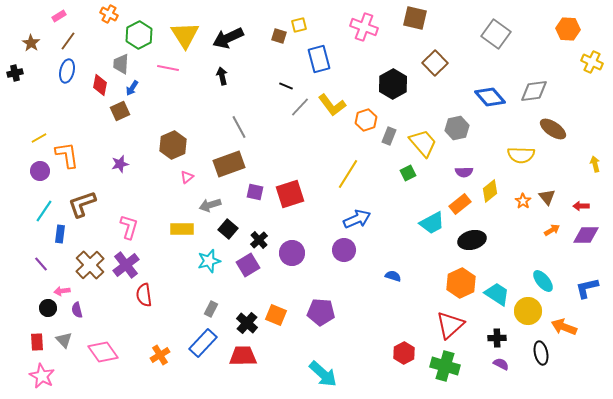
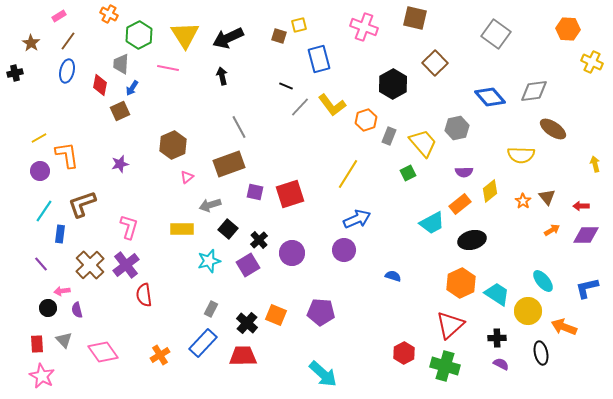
red rectangle at (37, 342): moved 2 px down
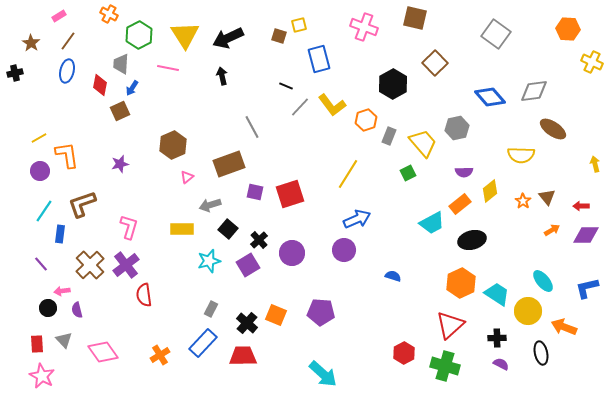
gray line at (239, 127): moved 13 px right
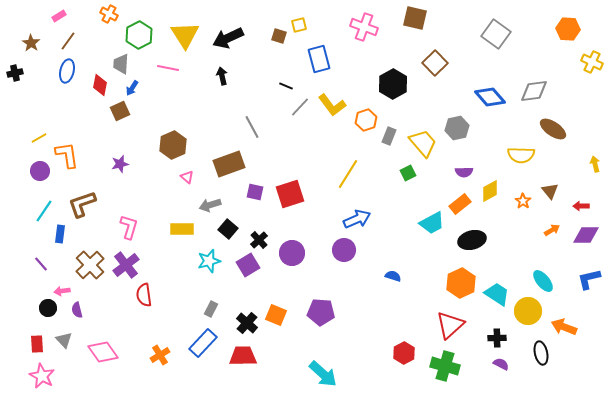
pink triangle at (187, 177): rotated 40 degrees counterclockwise
yellow diamond at (490, 191): rotated 10 degrees clockwise
brown triangle at (547, 197): moved 3 px right, 6 px up
blue L-shape at (587, 288): moved 2 px right, 9 px up
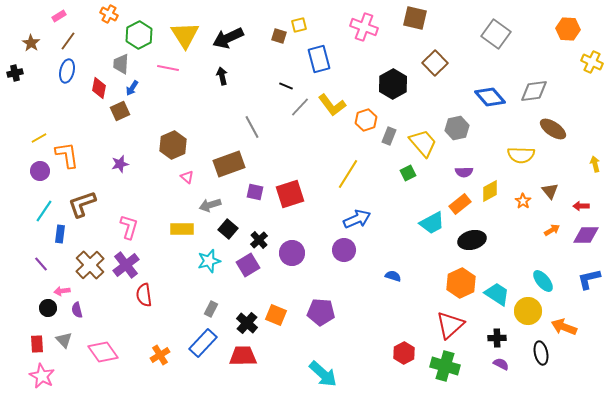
red diamond at (100, 85): moved 1 px left, 3 px down
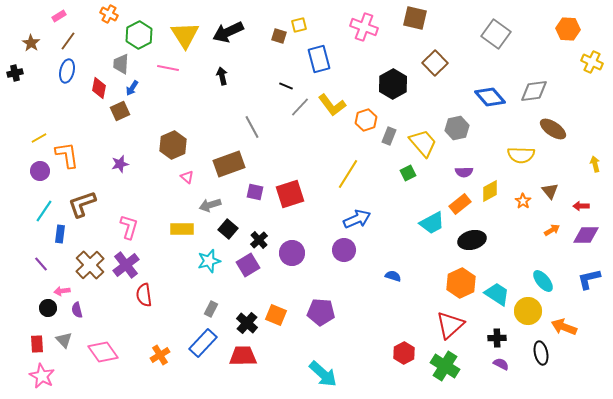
black arrow at (228, 38): moved 6 px up
green cross at (445, 366): rotated 16 degrees clockwise
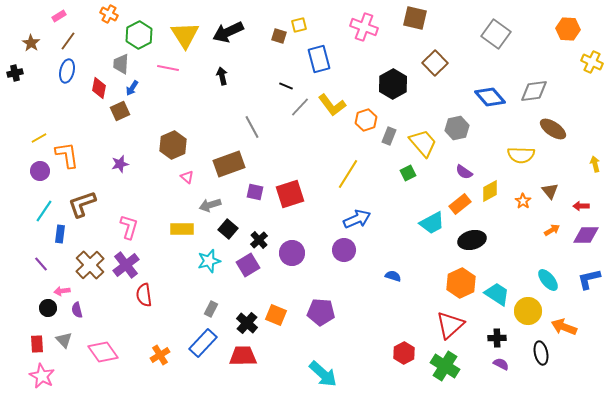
purple semicircle at (464, 172): rotated 36 degrees clockwise
cyan ellipse at (543, 281): moved 5 px right, 1 px up
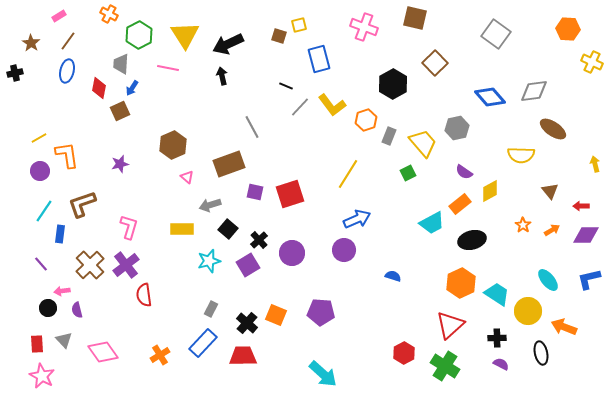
black arrow at (228, 32): moved 12 px down
orange star at (523, 201): moved 24 px down
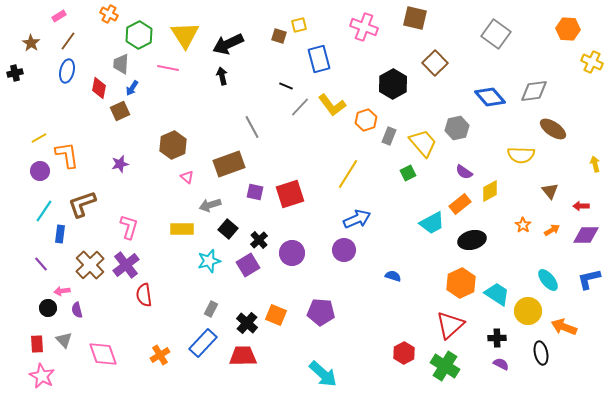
pink diamond at (103, 352): moved 2 px down; rotated 16 degrees clockwise
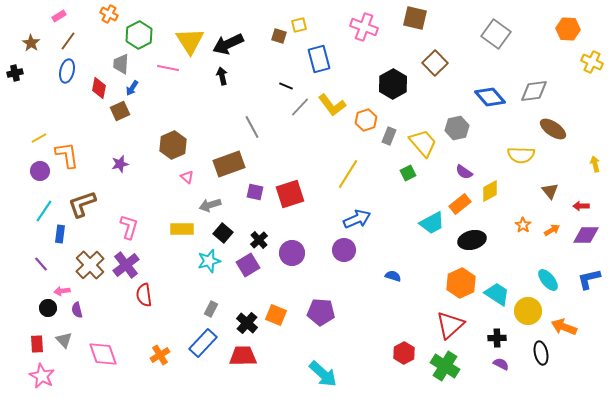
yellow triangle at (185, 35): moved 5 px right, 6 px down
black square at (228, 229): moved 5 px left, 4 px down
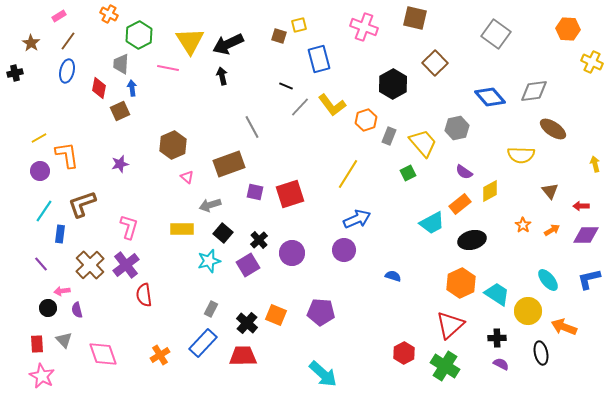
blue arrow at (132, 88): rotated 140 degrees clockwise
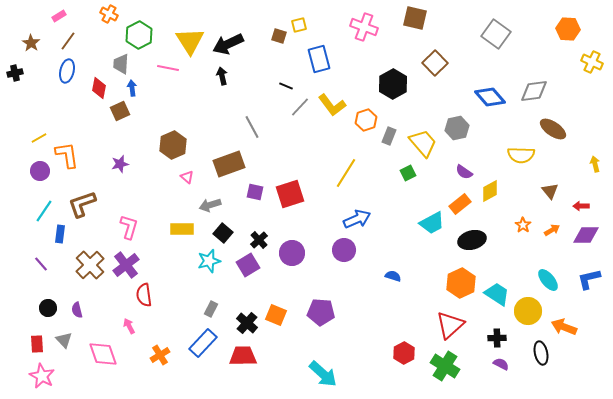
yellow line at (348, 174): moved 2 px left, 1 px up
pink arrow at (62, 291): moved 67 px right, 35 px down; rotated 70 degrees clockwise
